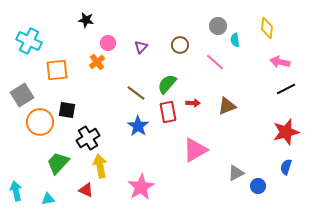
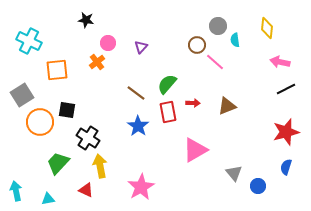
brown circle: moved 17 px right
black cross: rotated 25 degrees counterclockwise
gray triangle: moved 2 px left; rotated 42 degrees counterclockwise
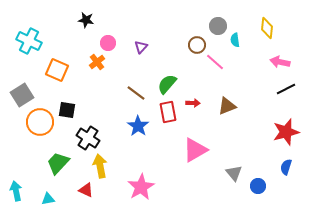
orange square: rotated 30 degrees clockwise
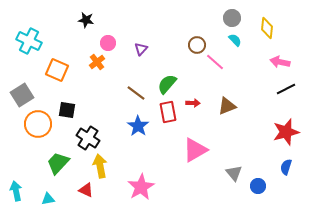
gray circle: moved 14 px right, 8 px up
cyan semicircle: rotated 144 degrees clockwise
purple triangle: moved 2 px down
orange circle: moved 2 px left, 2 px down
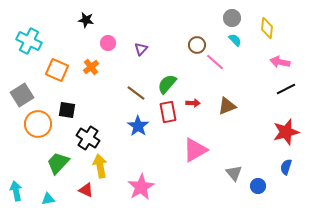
orange cross: moved 6 px left, 5 px down
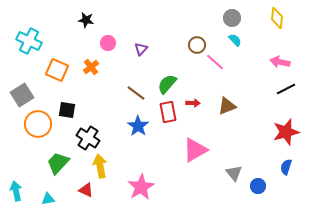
yellow diamond: moved 10 px right, 10 px up
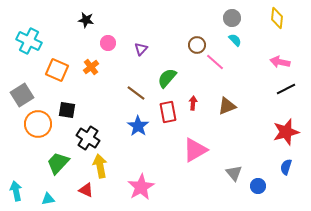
green semicircle: moved 6 px up
red arrow: rotated 88 degrees counterclockwise
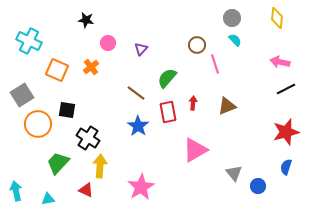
pink line: moved 2 px down; rotated 30 degrees clockwise
yellow arrow: rotated 15 degrees clockwise
